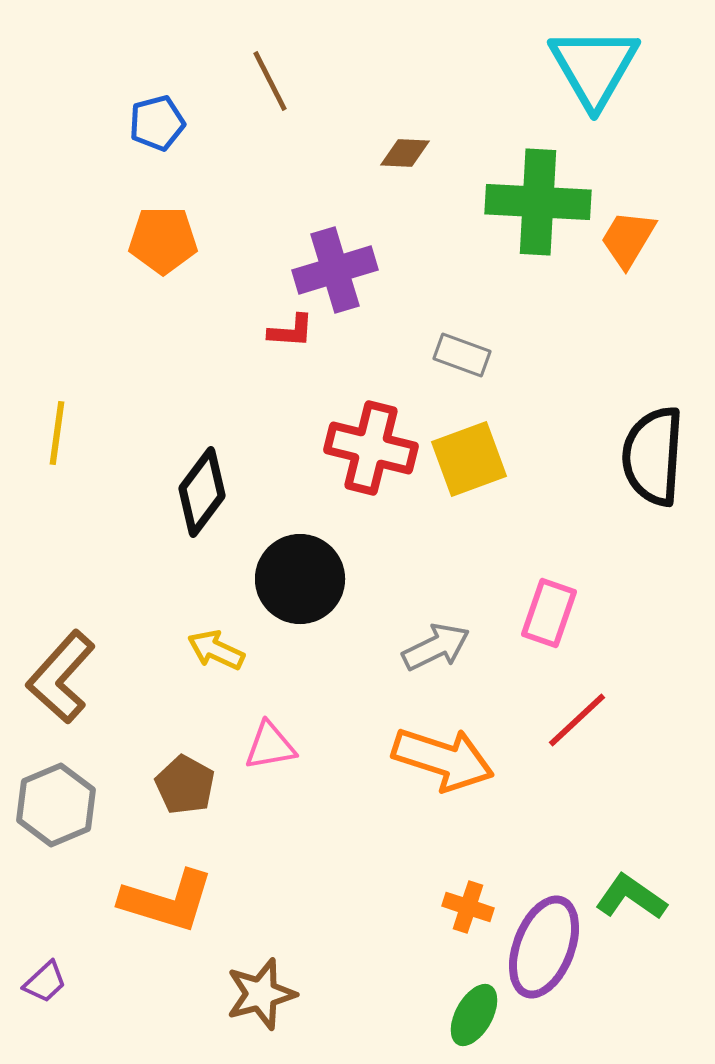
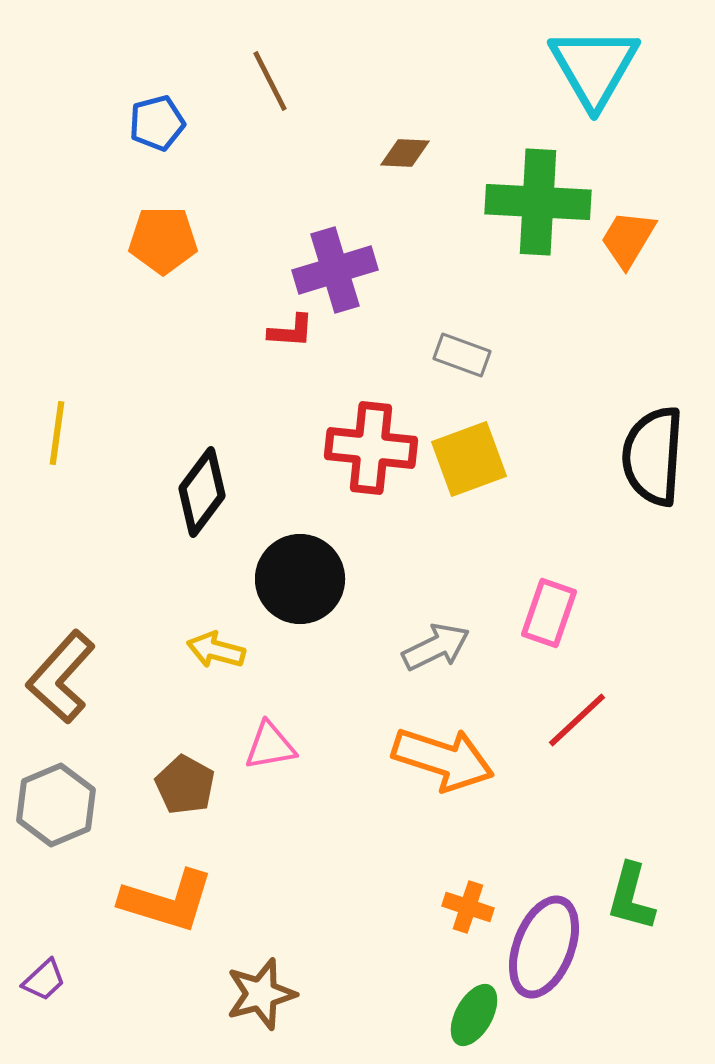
red cross: rotated 8 degrees counterclockwise
yellow arrow: rotated 10 degrees counterclockwise
green L-shape: rotated 110 degrees counterclockwise
purple trapezoid: moved 1 px left, 2 px up
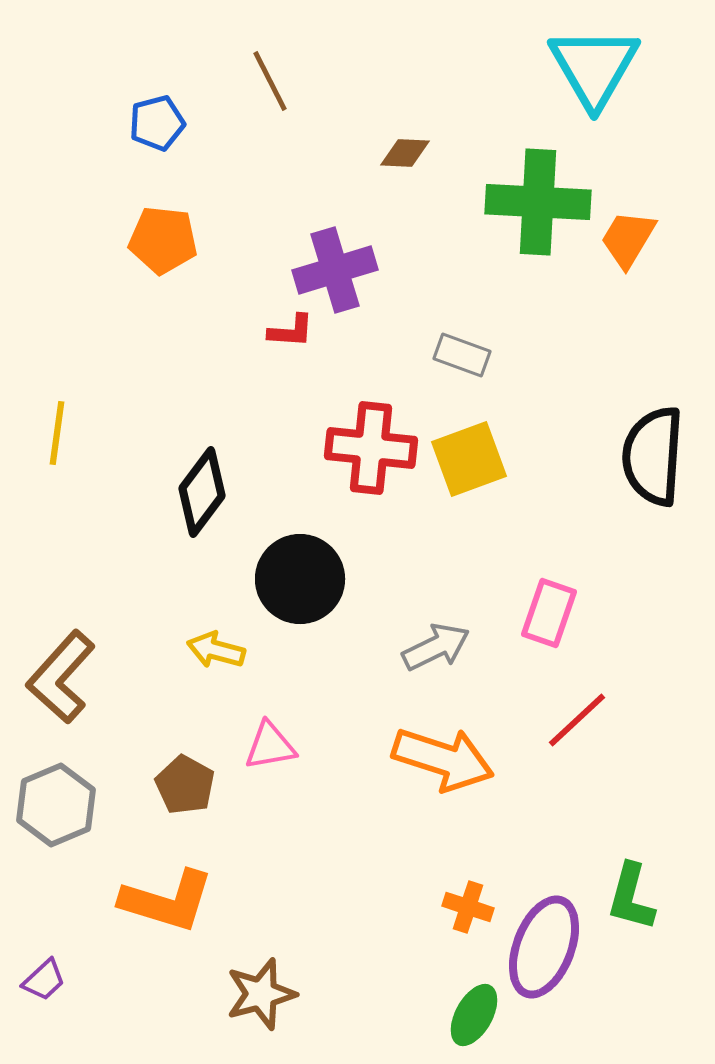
orange pentagon: rotated 6 degrees clockwise
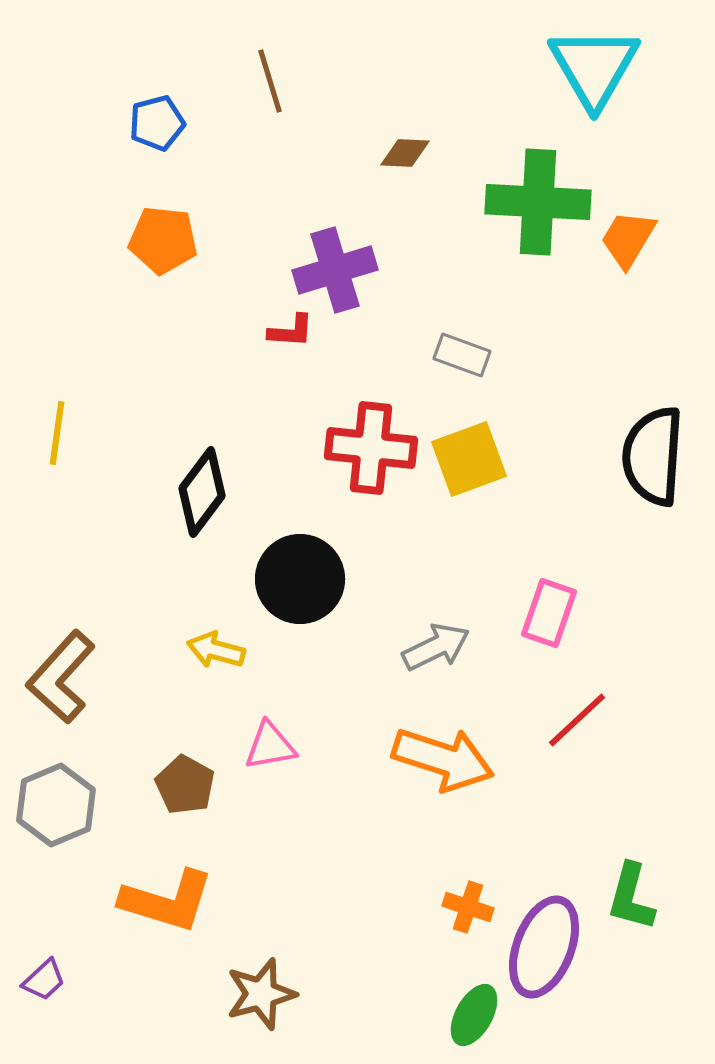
brown line: rotated 10 degrees clockwise
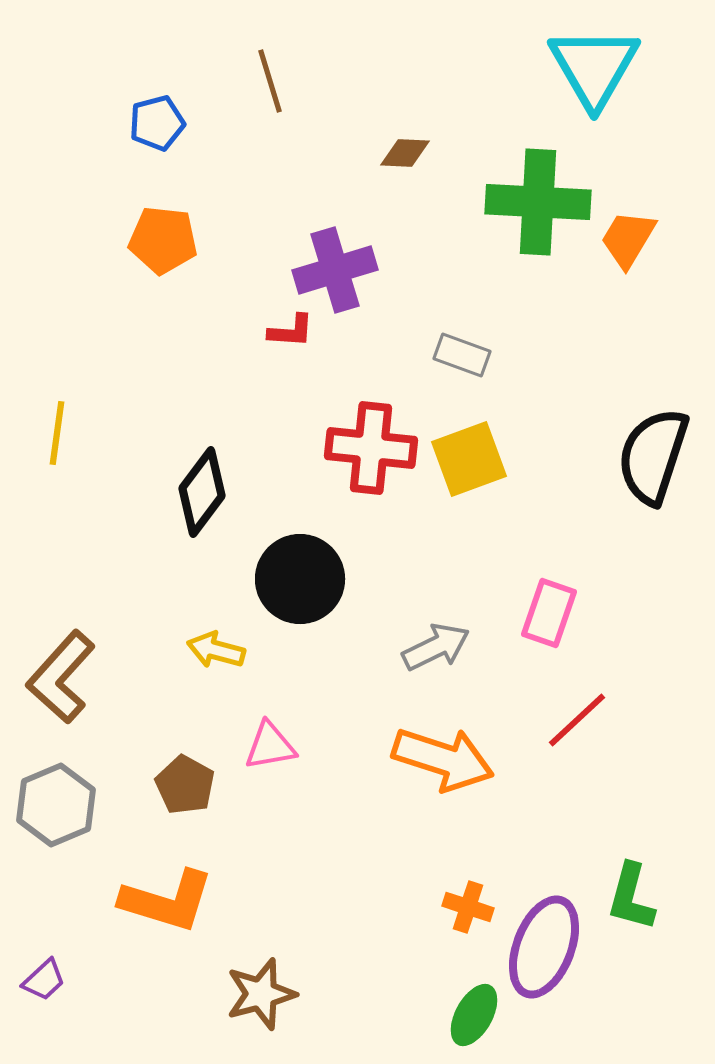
black semicircle: rotated 14 degrees clockwise
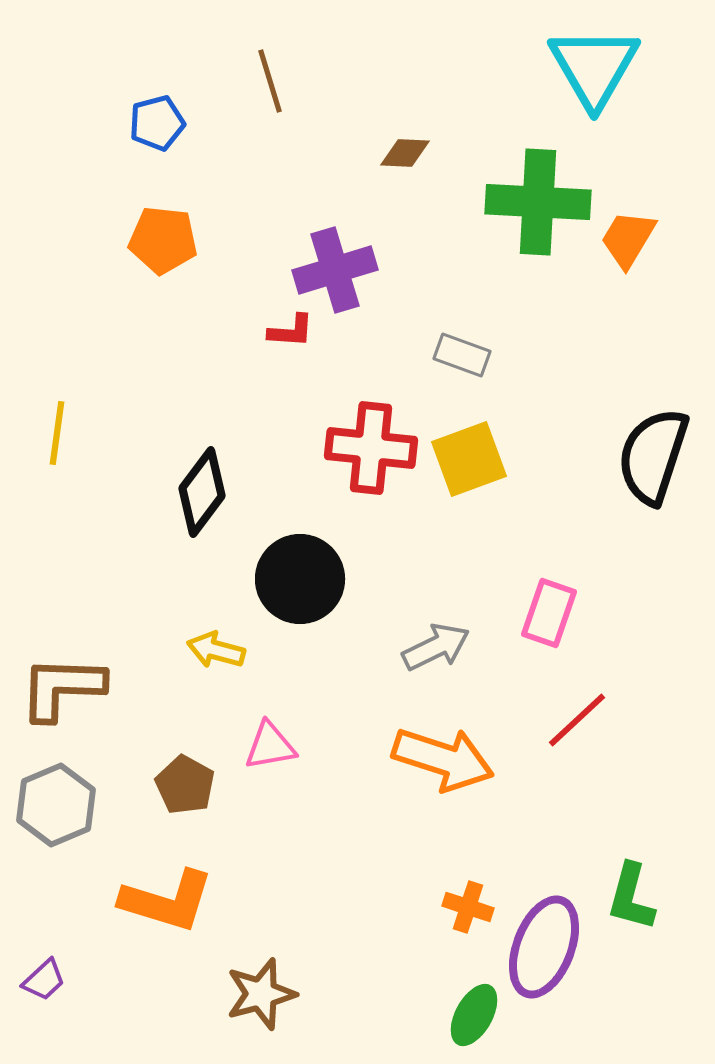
brown L-shape: moved 1 px right, 11 px down; rotated 50 degrees clockwise
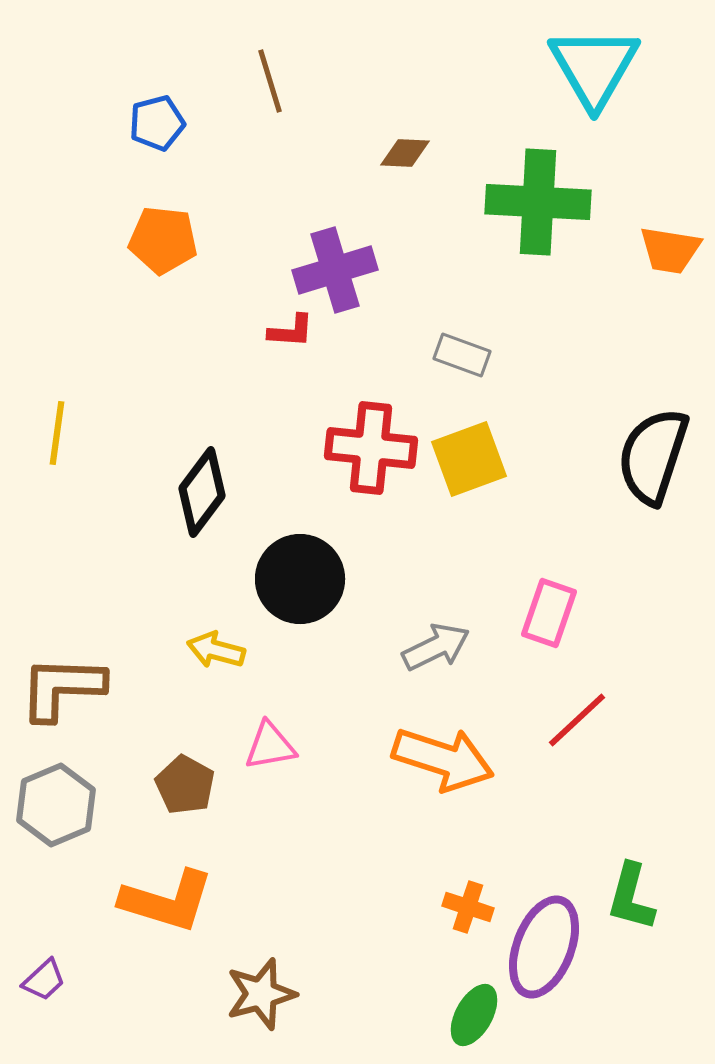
orange trapezoid: moved 42 px right, 11 px down; rotated 112 degrees counterclockwise
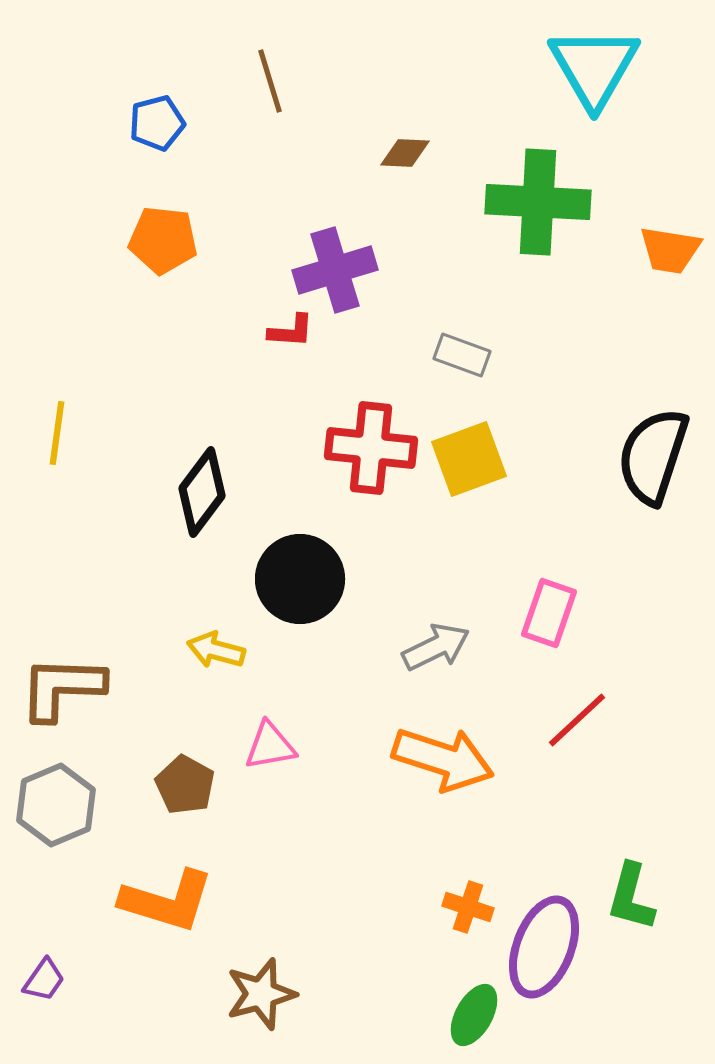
purple trapezoid: rotated 12 degrees counterclockwise
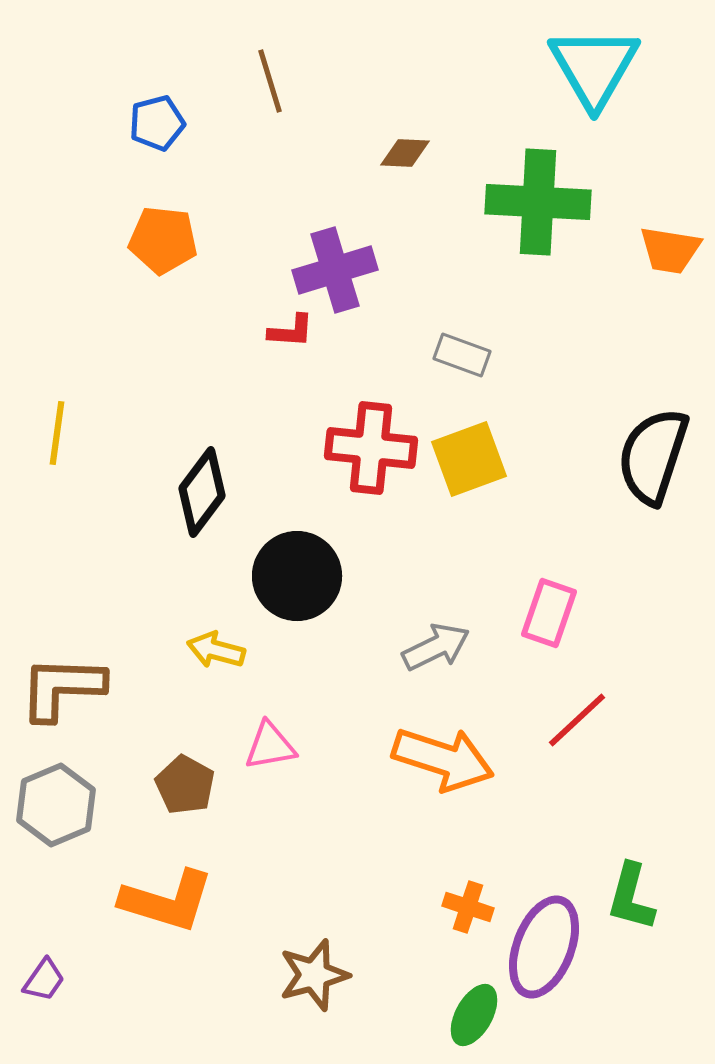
black circle: moved 3 px left, 3 px up
brown star: moved 53 px right, 19 px up
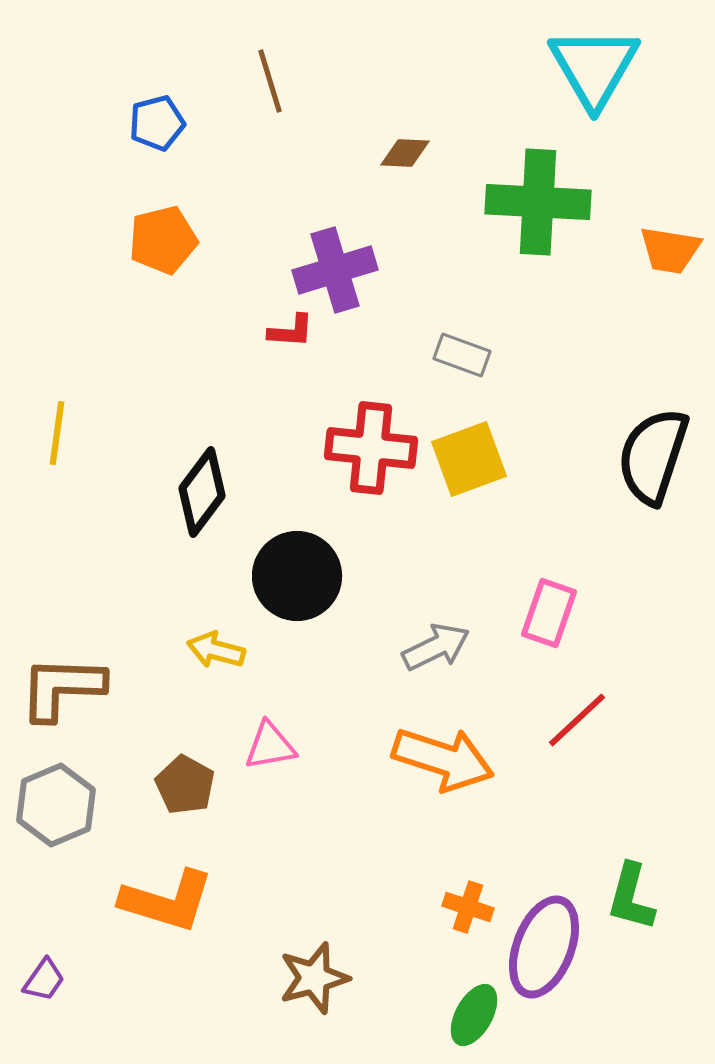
orange pentagon: rotated 20 degrees counterclockwise
brown star: moved 3 px down
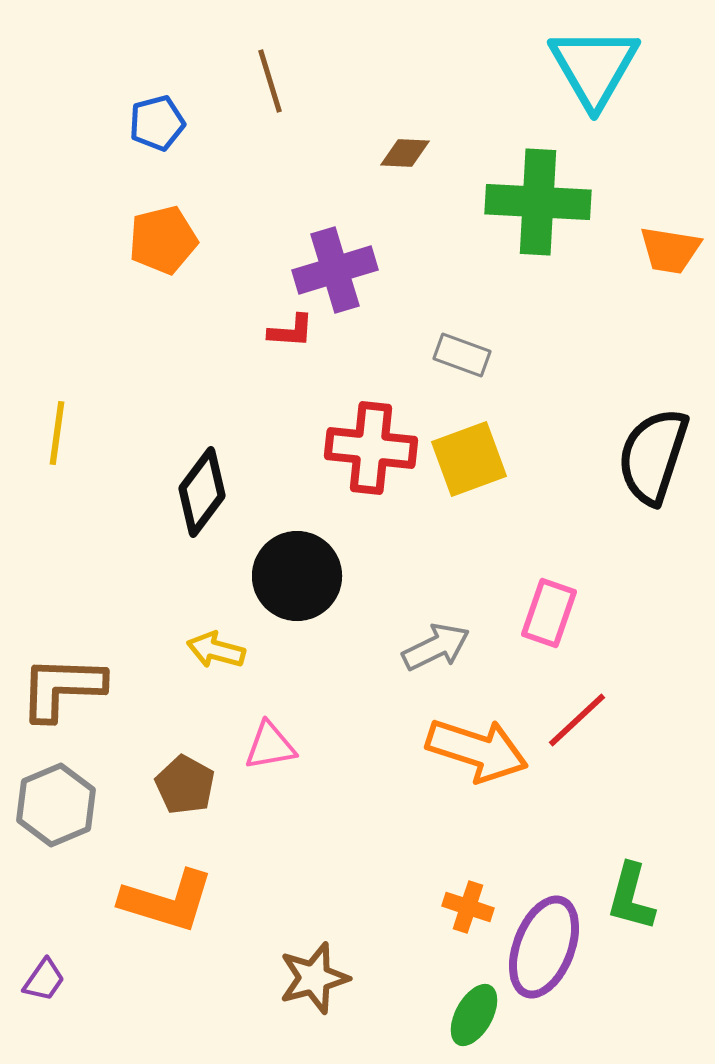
orange arrow: moved 34 px right, 9 px up
